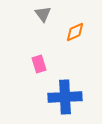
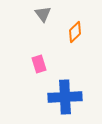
orange diamond: rotated 20 degrees counterclockwise
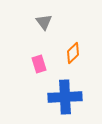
gray triangle: moved 1 px right, 8 px down
orange diamond: moved 2 px left, 21 px down
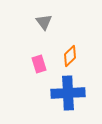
orange diamond: moved 3 px left, 3 px down
blue cross: moved 3 px right, 4 px up
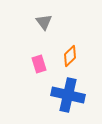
blue cross: moved 2 px down; rotated 16 degrees clockwise
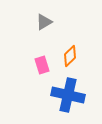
gray triangle: rotated 36 degrees clockwise
pink rectangle: moved 3 px right, 1 px down
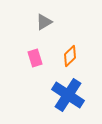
pink rectangle: moved 7 px left, 7 px up
blue cross: rotated 20 degrees clockwise
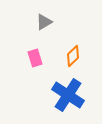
orange diamond: moved 3 px right
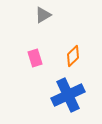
gray triangle: moved 1 px left, 7 px up
blue cross: rotated 32 degrees clockwise
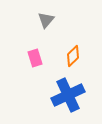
gray triangle: moved 3 px right, 5 px down; rotated 18 degrees counterclockwise
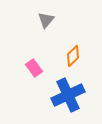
pink rectangle: moved 1 px left, 10 px down; rotated 18 degrees counterclockwise
